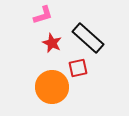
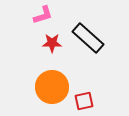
red star: rotated 24 degrees counterclockwise
red square: moved 6 px right, 33 px down
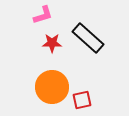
red square: moved 2 px left, 1 px up
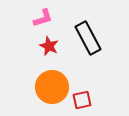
pink L-shape: moved 3 px down
black rectangle: rotated 20 degrees clockwise
red star: moved 3 px left, 3 px down; rotated 24 degrees clockwise
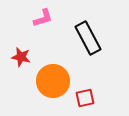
red star: moved 28 px left, 11 px down; rotated 12 degrees counterclockwise
orange circle: moved 1 px right, 6 px up
red square: moved 3 px right, 2 px up
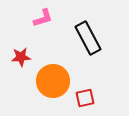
red star: rotated 18 degrees counterclockwise
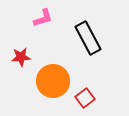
red square: rotated 24 degrees counterclockwise
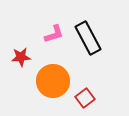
pink L-shape: moved 11 px right, 16 px down
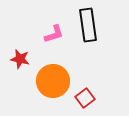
black rectangle: moved 13 px up; rotated 20 degrees clockwise
red star: moved 1 px left, 2 px down; rotated 18 degrees clockwise
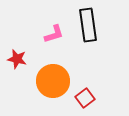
red star: moved 3 px left
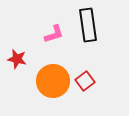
red square: moved 17 px up
